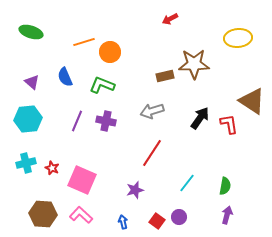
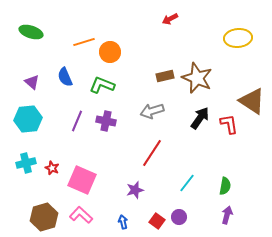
brown star: moved 3 px right, 14 px down; rotated 24 degrees clockwise
brown hexagon: moved 1 px right, 3 px down; rotated 20 degrees counterclockwise
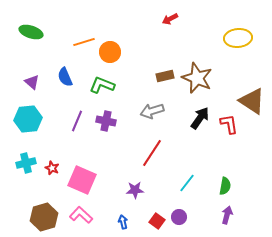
purple star: rotated 12 degrees clockwise
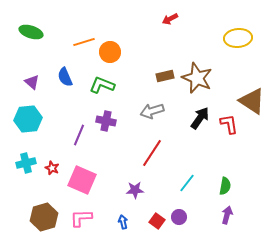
purple line: moved 2 px right, 14 px down
pink L-shape: moved 3 px down; rotated 45 degrees counterclockwise
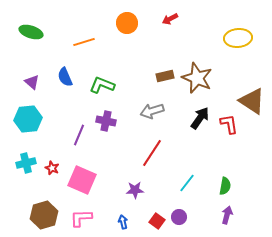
orange circle: moved 17 px right, 29 px up
brown hexagon: moved 2 px up
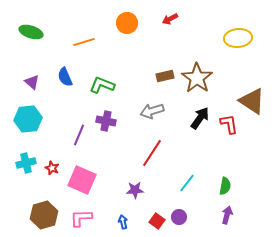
brown star: rotated 12 degrees clockwise
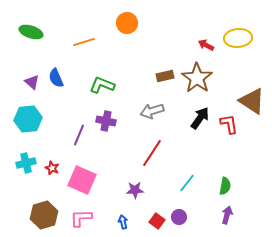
red arrow: moved 36 px right, 26 px down; rotated 56 degrees clockwise
blue semicircle: moved 9 px left, 1 px down
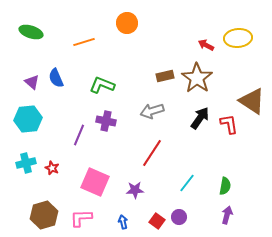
pink square: moved 13 px right, 2 px down
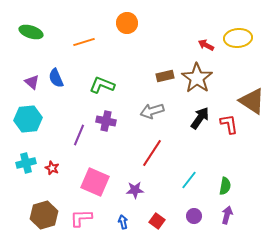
cyan line: moved 2 px right, 3 px up
purple circle: moved 15 px right, 1 px up
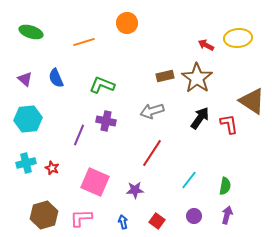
purple triangle: moved 7 px left, 3 px up
